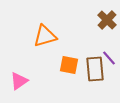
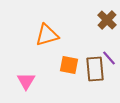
orange triangle: moved 2 px right, 1 px up
pink triangle: moved 7 px right; rotated 24 degrees counterclockwise
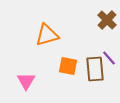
orange square: moved 1 px left, 1 px down
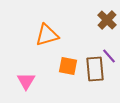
purple line: moved 2 px up
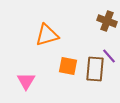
brown cross: moved 1 px down; rotated 24 degrees counterclockwise
brown rectangle: rotated 10 degrees clockwise
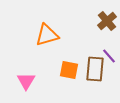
brown cross: rotated 30 degrees clockwise
orange square: moved 1 px right, 4 px down
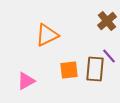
orange triangle: rotated 10 degrees counterclockwise
orange square: rotated 18 degrees counterclockwise
pink triangle: rotated 30 degrees clockwise
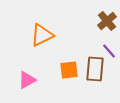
orange triangle: moved 5 px left
purple line: moved 5 px up
pink triangle: moved 1 px right, 1 px up
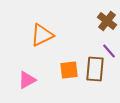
brown cross: rotated 12 degrees counterclockwise
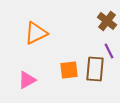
orange triangle: moved 6 px left, 2 px up
purple line: rotated 14 degrees clockwise
